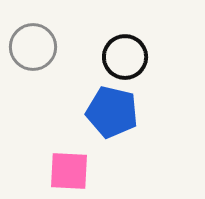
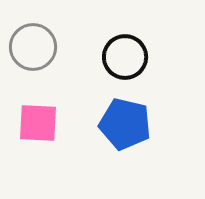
blue pentagon: moved 13 px right, 12 px down
pink square: moved 31 px left, 48 px up
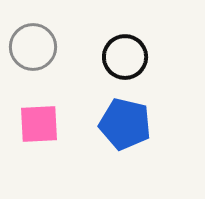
pink square: moved 1 px right, 1 px down; rotated 6 degrees counterclockwise
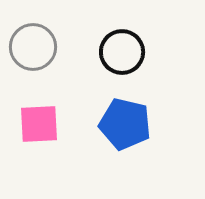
black circle: moved 3 px left, 5 px up
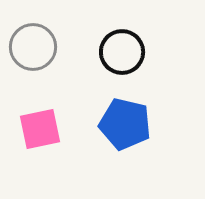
pink square: moved 1 px right, 5 px down; rotated 9 degrees counterclockwise
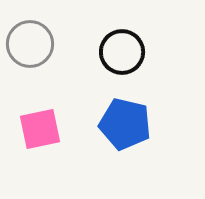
gray circle: moved 3 px left, 3 px up
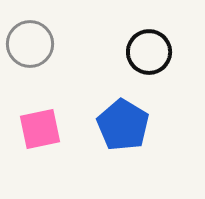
black circle: moved 27 px right
blue pentagon: moved 2 px left, 1 px down; rotated 18 degrees clockwise
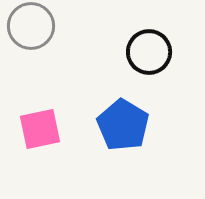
gray circle: moved 1 px right, 18 px up
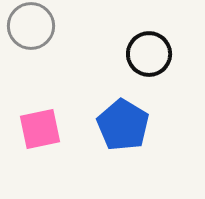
black circle: moved 2 px down
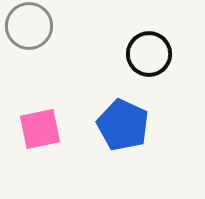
gray circle: moved 2 px left
blue pentagon: rotated 6 degrees counterclockwise
